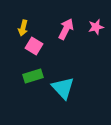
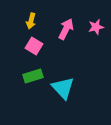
yellow arrow: moved 8 px right, 7 px up
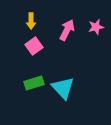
yellow arrow: rotated 14 degrees counterclockwise
pink arrow: moved 1 px right, 1 px down
pink square: rotated 24 degrees clockwise
green rectangle: moved 1 px right, 7 px down
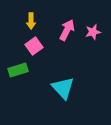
pink star: moved 3 px left, 5 px down
green rectangle: moved 16 px left, 13 px up
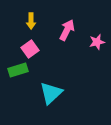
pink star: moved 4 px right, 10 px down
pink square: moved 4 px left, 3 px down
cyan triangle: moved 12 px left, 5 px down; rotated 30 degrees clockwise
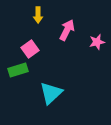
yellow arrow: moved 7 px right, 6 px up
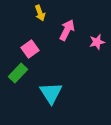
yellow arrow: moved 2 px right, 2 px up; rotated 21 degrees counterclockwise
green rectangle: moved 3 px down; rotated 30 degrees counterclockwise
cyan triangle: rotated 20 degrees counterclockwise
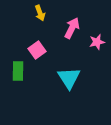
pink arrow: moved 5 px right, 2 px up
pink square: moved 7 px right, 1 px down
green rectangle: moved 2 px up; rotated 42 degrees counterclockwise
cyan triangle: moved 18 px right, 15 px up
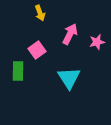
pink arrow: moved 2 px left, 6 px down
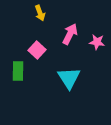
pink star: rotated 21 degrees clockwise
pink square: rotated 12 degrees counterclockwise
